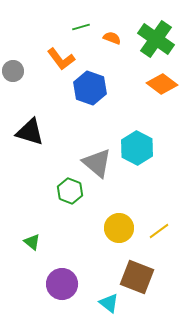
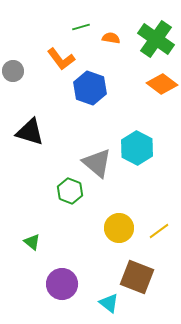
orange semicircle: moved 1 px left; rotated 12 degrees counterclockwise
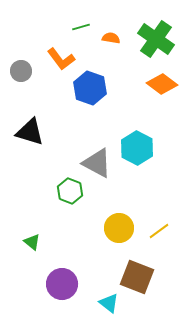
gray circle: moved 8 px right
gray triangle: rotated 12 degrees counterclockwise
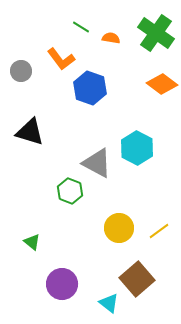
green line: rotated 48 degrees clockwise
green cross: moved 6 px up
brown square: moved 2 px down; rotated 28 degrees clockwise
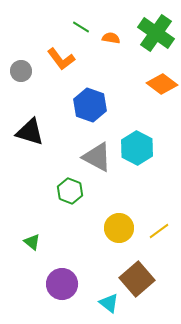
blue hexagon: moved 17 px down
gray triangle: moved 6 px up
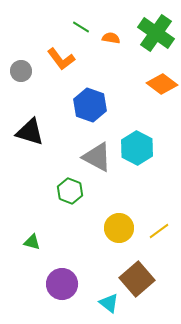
green triangle: rotated 24 degrees counterclockwise
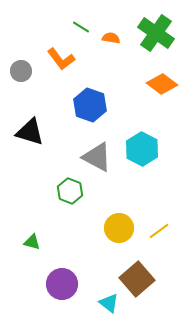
cyan hexagon: moved 5 px right, 1 px down
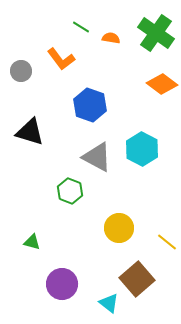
yellow line: moved 8 px right, 11 px down; rotated 75 degrees clockwise
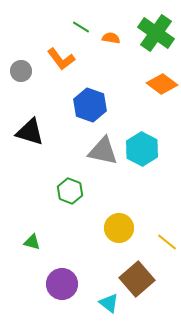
gray triangle: moved 6 px right, 6 px up; rotated 16 degrees counterclockwise
